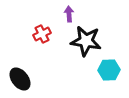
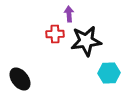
red cross: moved 13 px right; rotated 24 degrees clockwise
black star: rotated 16 degrees counterclockwise
cyan hexagon: moved 3 px down
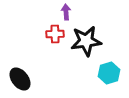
purple arrow: moved 3 px left, 2 px up
cyan hexagon: rotated 15 degrees counterclockwise
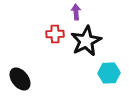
purple arrow: moved 10 px right
black star: rotated 20 degrees counterclockwise
cyan hexagon: rotated 15 degrees clockwise
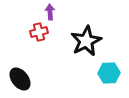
purple arrow: moved 26 px left
red cross: moved 16 px left, 2 px up; rotated 12 degrees counterclockwise
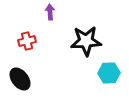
red cross: moved 12 px left, 9 px down
black star: rotated 24 degrees clockwise
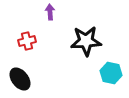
cyan hexagon: moved 2 px right; rotated 15 degrees clockwise
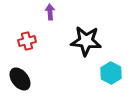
black star: rotated 8 degrees clockwise
cyan hexagon: rotated 15 degrees clockwise
